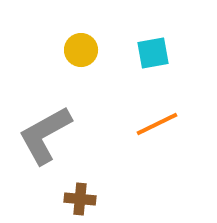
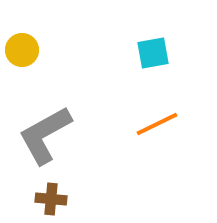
yellow circle: moved 59 px left
brown cross: moved 29 px left
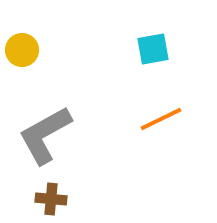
cyan square: moved 4 px up
orange line: moved 4 px right, 5 px up
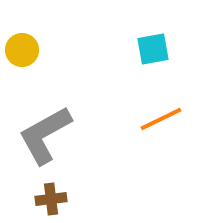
brown cross: rotated 12 degrees counterclockwise
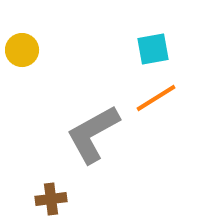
orange line: moved 5 px left, 21 px up; rotated 6 degrees counterclockwise
gray L-shape: moved 48 px right, 1 px up
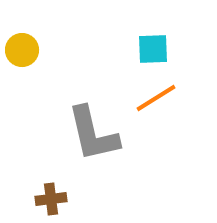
cyan square: rotated 8 degrees clockwise
gray L-shape: rotated 74 degrees counterclockwise
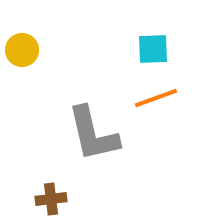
orange line: rotated 12 degrees clockwise
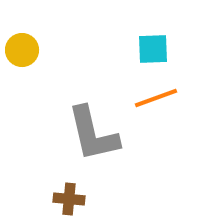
brown cross: moved 18 px right; rotated 12 degrees clockwise
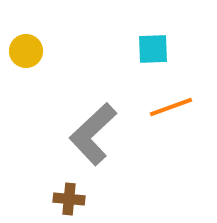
yellow circle: moved 4 px right, 1 px down
orange line: moved 15 px right, 9 px down
gray L-shape: rotated 60 degrees clockwise
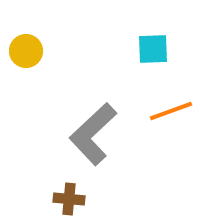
orange line: moved 4 px down
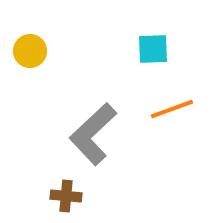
yellow circle: moved 4 px right
orange line: moved 1 px right, 2 px up
brown cross: moved 3 px left, 3 px up
